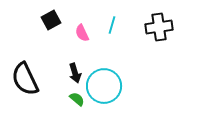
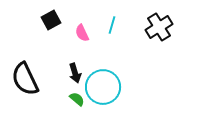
black cross: rotated 24 degrees counterclockwise
cyan circle: moved 1 px left, 1 px down
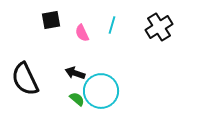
black square: rotated 18 degrees clockwise
black arrow: rotated 126 degrees clockwise
cyan circle: moved 2 px left, 4 px down
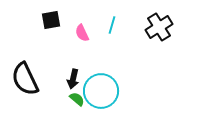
black arrow: moved 2 px left, 6 px down; rotated 96 degrees counterclockwise
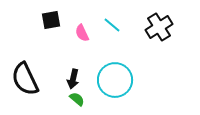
cyan line: rotated 66 degrees counterclockwise
cyan circle: moved 14 px right, 11 px up
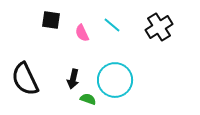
black square: rotated 18 degrees clockwise
green semicircle: moved 11 px right; rotated 21 degrees counterclockwise
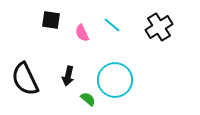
black arrow: moved 5 px left, 3 px up
green semicircle: rotated 21 degrees clockwise
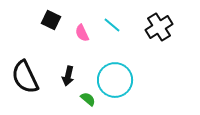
black square: rotated 18 degrees clockwise
black semicircle: moved 2 px up
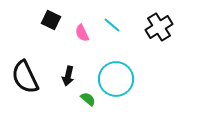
cyan circle: moved 1 px right, 1 px up
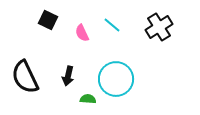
black square: moved 3 px left
green semicircle: rotated 35 degrees counterclockwise
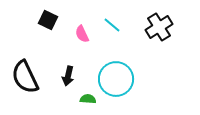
pink semicircle: moved 1 px down
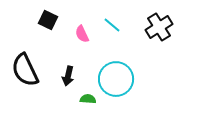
black semicircle: moved 7 px up
